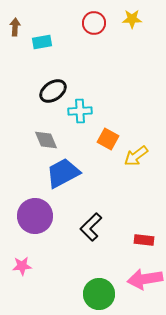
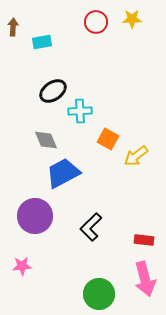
red circle: moved 2 px right, 1 px up
brown arrow: moved 2 px left
pink arrow: rotated 96 degrees counterclockwise
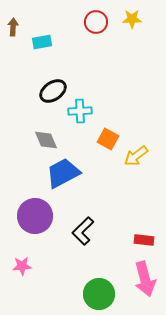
black L-shape: moved 8 px left, 4 px down
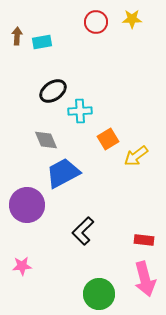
brown arrow: moved 4 px right, 9 px down
orange square: rotated 30 degrees clockwise
purple circle: moved 8 px left, 11 px up
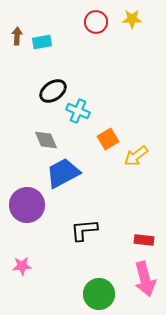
cyan cross: moved 2 px left; rotated 25 degrees clockwise
black L-shape: moved 1 px right, 1 px up; rotated 40 degrees clockwise
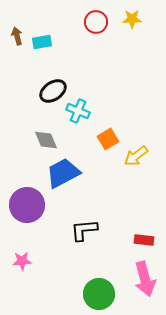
brown arrow: rotated 18 degrees counterclockwise
pink star: moved 5 px up
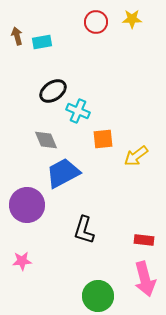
orange square: moved 5 px left; rotated 25 degrees clockwise
black L-shape: rotated 68 degrees counterclockwise
green circle: moved 1 px left, 2 px down
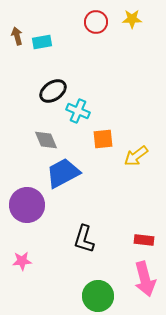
black L-shape: moved 9 px down
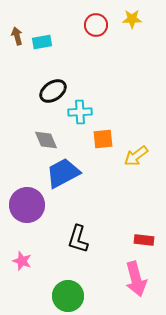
red circle: moved 3 px down
cyan cross: moved 2 px right, 1 px down; rotated 25 degrees counterclockwise
black L-shape: moved 6 px left
pink star: rotated 24 degrees clockwise
pink arrow: moved 9 px left
green circle: moved 30 px left
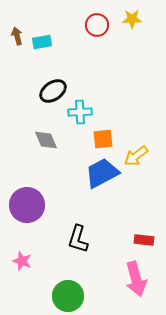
red circle: moved 1 px right
blue trapezoid: moved 39 px right
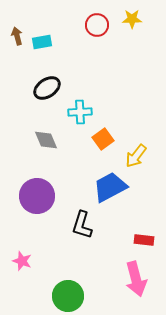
black ellipse: moved 6 px left, 3 px up
orange square: rotated 30 degrees counterclockwise
yellow arrow: rotated 15 degrees counterclockwise
blue trapezoid: moved 8 px right, 14 px down
purple circle: moved 10 px right, 9 px up
black L-shape: moved 4 px right, 14 px up
